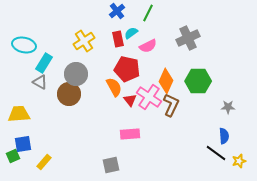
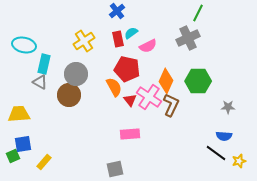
green line: moved 50 px right
cyan rectangle: moved 1 px down; rotated 18 degrees counterclockwise
brown circle: moved 1 px down
blue semicircle: rotated 98 degrees clockwise
gray square: moved 4 px right, 4 px down
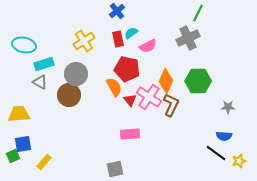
cyan rectangle: rotated 60 degrees clockwise
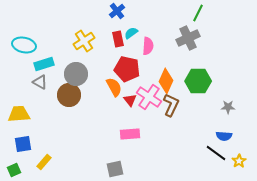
pink semicircle: rotated 60 degrees counterclockwise
green square: moved 1 px right, 14 px down
yellow star: rotated 16 degrees counterclockwise
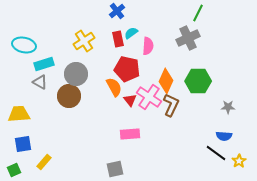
brown circle: moved 1 px down
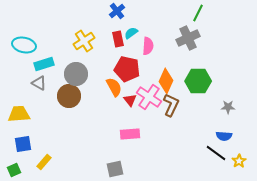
gray triangle: moved 1 px left, 1 px down
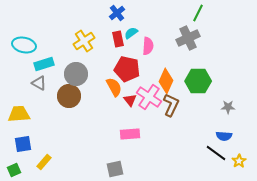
blue cross: moved 2 px down
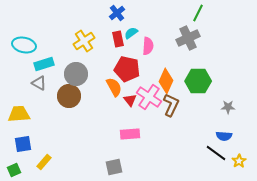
gray square: moved 1 px left, 2 px up
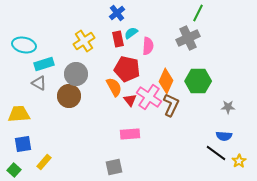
green square: rotated 24 degrees counterclockwise
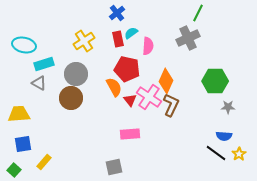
green hexagon: moved 17 px right
brown circle: moved 2 px right, 2 px down
yellow star: moved 7 px up
